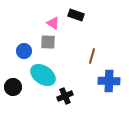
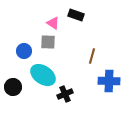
black cross: moved 2 px up
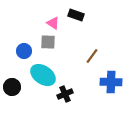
brown line: rotated 21 degrees clockwise
blue cross: moved 2 px right, 1 px down
black circle: moved 1 px left
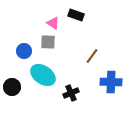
black cross: moved 6 px right, 1 px up
